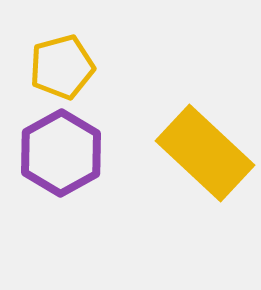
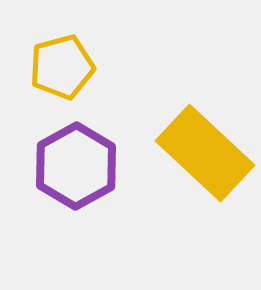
purple hexagon: moved 15 px right, 13 px down
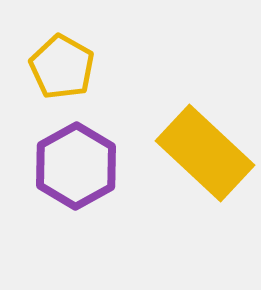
yellow pentagon: rotated 28 degrees counterclockwise
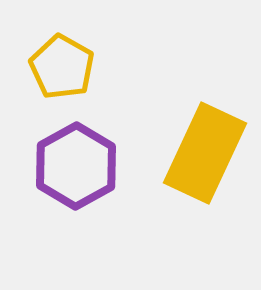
yellow rectangle: rotated 72 degrees clockwise
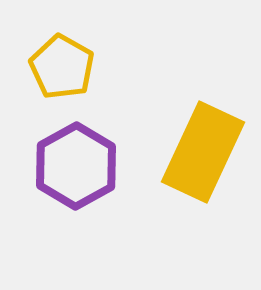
yellow rectangle: moved 2 px left, 1 px up
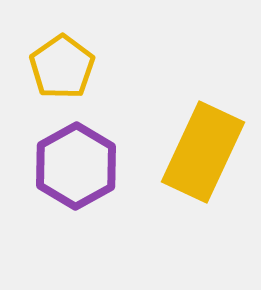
yellow pentagon: rotated 8 degrees clockwise
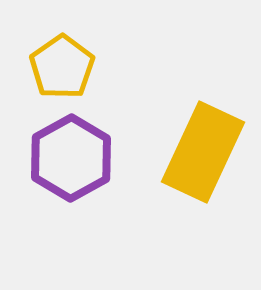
purple hexagon: moved 5 px left, 8 px up
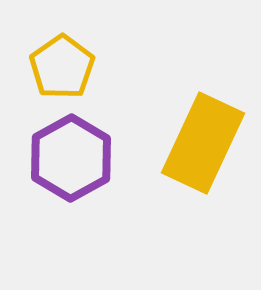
yellow rectangle: moved 9 px up
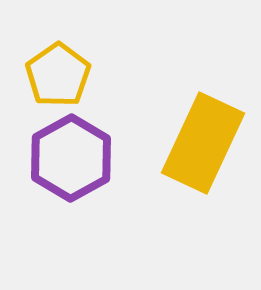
yellow pentagon: moved 4 px left, 8 px down
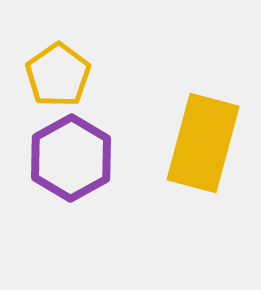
yellow rectangle: rotated 10 degrees counterclockwise
